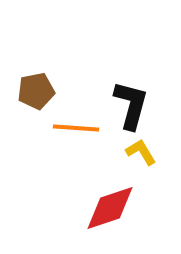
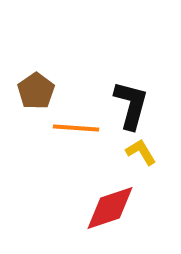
brown pentagon: rotated 24 degrees counterclockwise
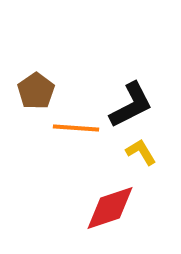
black L-shape: rotated 48 degrees clockwise
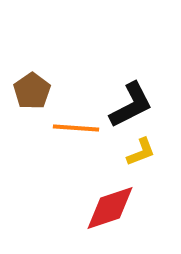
brown pentagon: moved 4 px left
yellow L-shape: rotated 100 degrees clockwise
